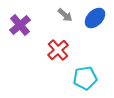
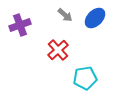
purple cross: rotated 20 degrees clockwise
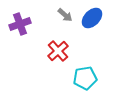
blue ellipse: moved 3 px left
purple cross: moved 1 px up
red cross: moved 1 px down
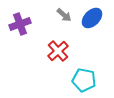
gray arrow: moved 1 px left
cyan pentagon: moved 1 px left, 2 px down; rotated 20 degrees clockwise
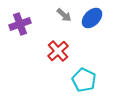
cyan pentagon: rotated 15 degrees clockwise
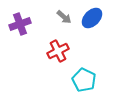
gray arrow: moved 2 px down
red cross: rotated 15 degrees clockwise
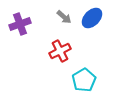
red cross: moved 2 px right
cyan pentagon: rotated 15 degrees clockwise
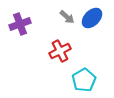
gray arrow: moved 3 px right
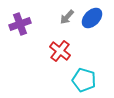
gray arrow: rotated 91 degrees clockwise
red cross: rotated 25 degrees counterclockwise
cyan pentagon: rotated 25 degrees counterclockwise
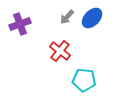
cyan pentagon: rotated 10 degrees counterclockwise
